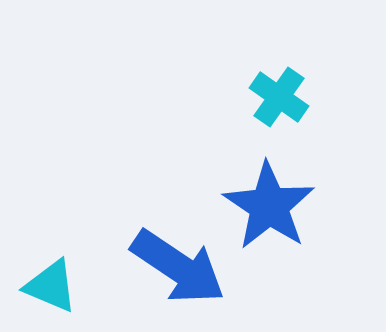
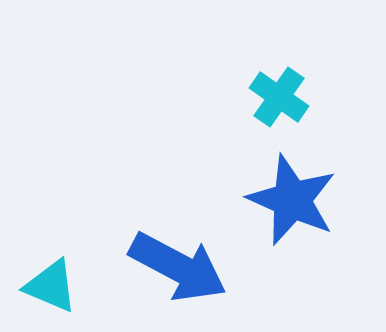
blue star: moved 23 px right, 6 px up; rotated 10 degrees counterclockwise
blue arrow: rotated 6 degrees counterclockwise
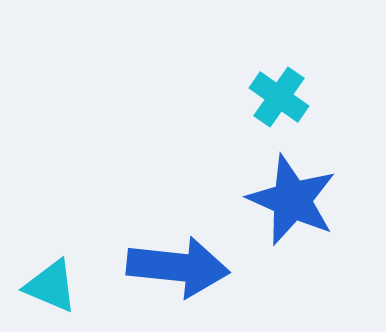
blue arrow: rotated 22 degrees counterclockwise
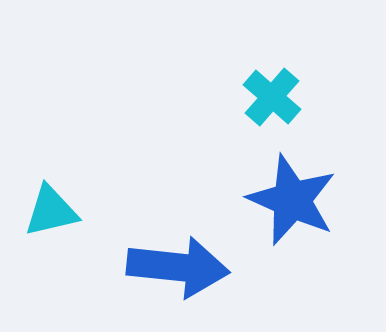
cyan cross: moved 7 px left; rotated 6 degrees clockwise
cyan triangle: moved 75 px up; rotated 36 degrees counterclockwise
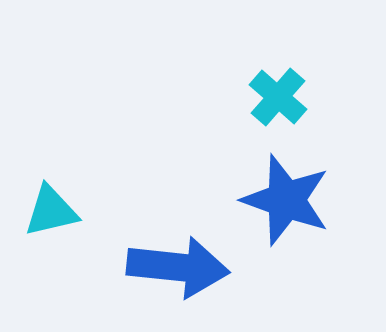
cyan cross: moved 6 px right
blue star: moved 6 px left; rotated 4 degrees counterclockwise
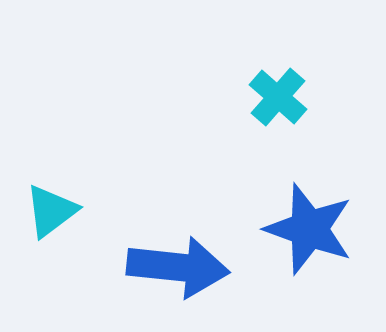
blue star: moved 23 px right, 29 px down
cyan triangle: rotated 24 degrees counterclockwise
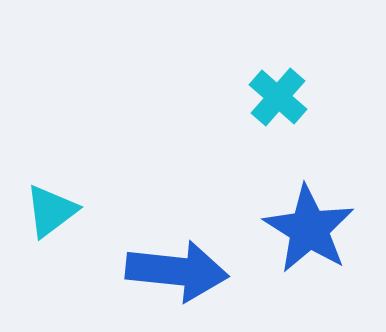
blue star: rotated 12 degrees clockwise
blue arrow: moved 1 px left, 4 px down
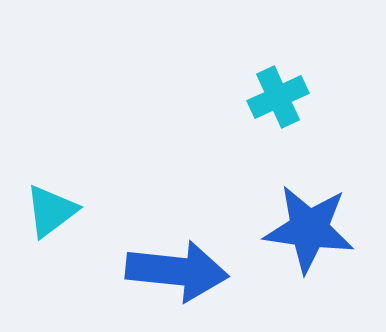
cyan cross: rotated 24 degrees clockwise
blue star: rotated 24 degrees counterclockwise
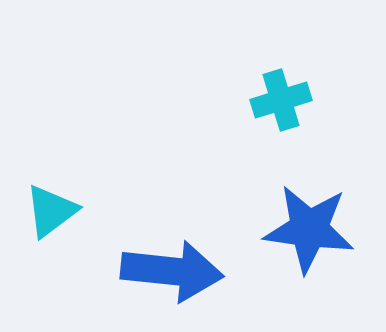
cyan cross: moved 3 px right, 3 px down; rotated 8 degrees clockwise
blue arrow: moved 5 px left
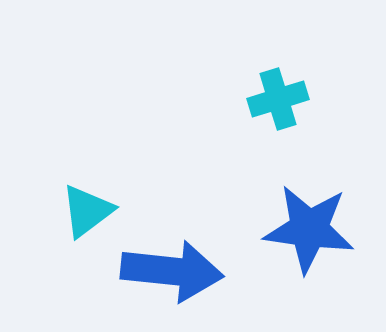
cyan cross: moved 3 px left, 1 px up
cyan triangle: moved 36 px right
